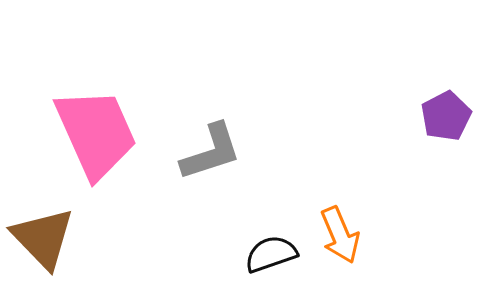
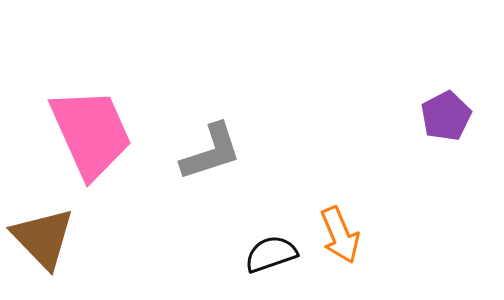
pink trapezoid: moved 5 px left
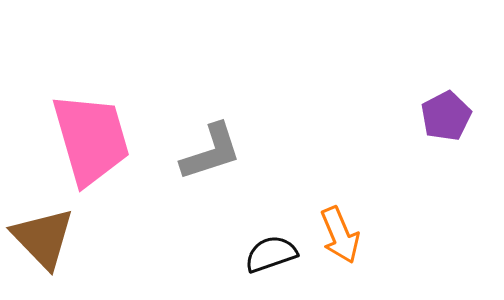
pink trapezoid: moved 6 px down; rotated 8 degrees clockwise
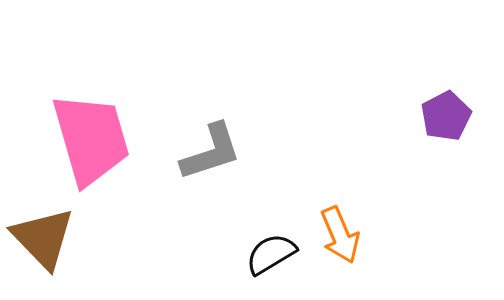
black semicircle: rotated 12 degrees counterclockwise
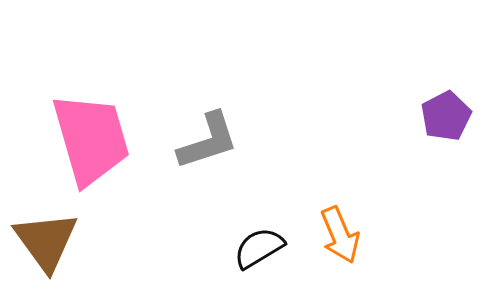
gray L-shape: moved 3 px left, 11 px up
brown triangle: moved 3 px right, 3 px down; rotated 8 degrees clockwise
black semicircle: moved 12 px left, 6 px up
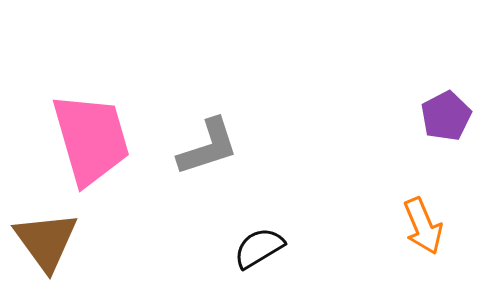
gray L-shape: moved 6 px down
orange arrow: moved 83 px right, 9 px up
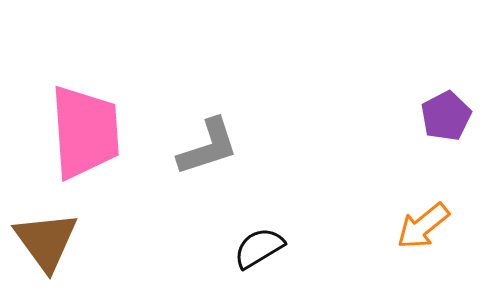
pink trapezoid: moved 6 px left, 7 px up; rotated 12 degrees clockwise
orange arrow: rotated 74 degrees clockwise
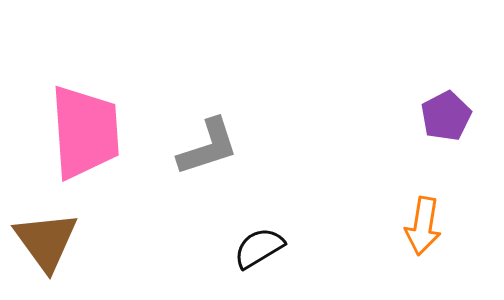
orange arrow: rotated 42 degrees counterclockwise
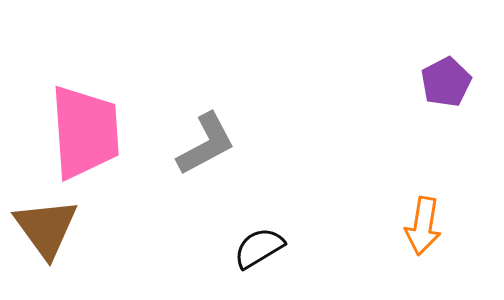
purple pentagon: moved 34 px up
gray L-shape: moved 2 px left, 3 px up; rotated 10 degrees counterclockwise
brown triangle: moved 13 px up
